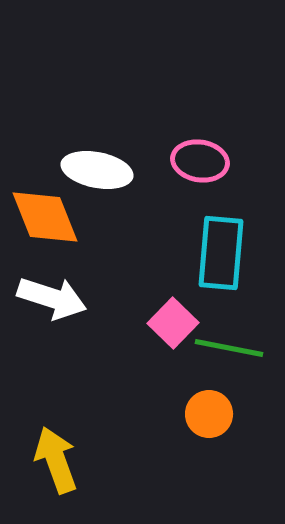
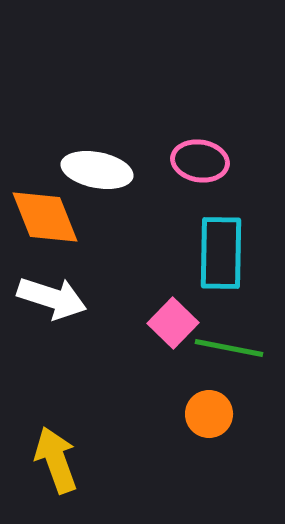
cyan rectangle: rotated 4 degrees counterclockwise
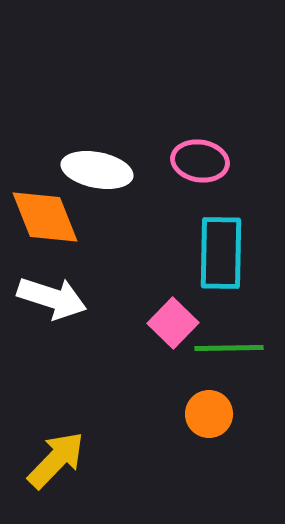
green line: rotated 12 degrees counterclockwise
yellow arrow: rotated 64 degrees clockwise
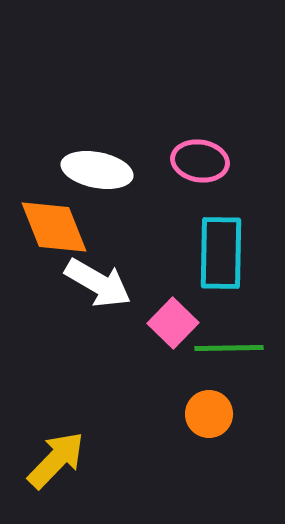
orange diamond: moved 9 px right, 10 px down
white arrow: moved 46 px right, 15 px up; rotated 12 degrees clockwise
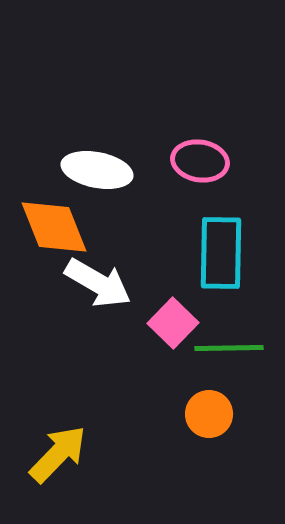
yellow arrow: moved 2 px right, 6 px up
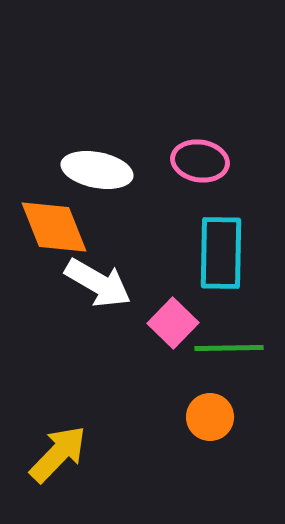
orange circle: moved 1 px right, 3 px down
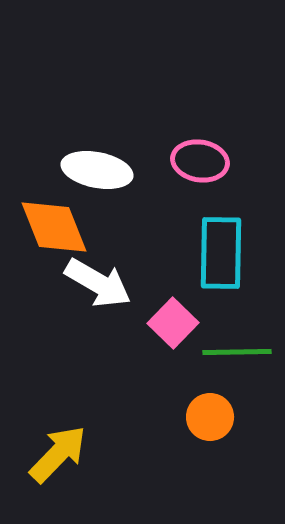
green line: moved 8 px right, 4 px down
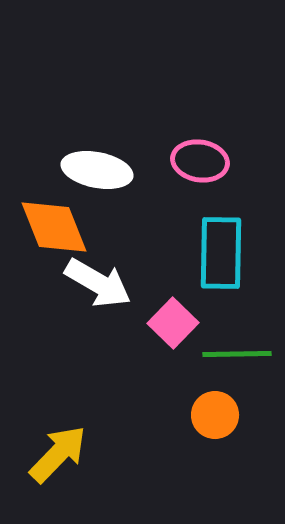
green line: moved 2 px down
orange circle: moved 5 px right, 2 px up
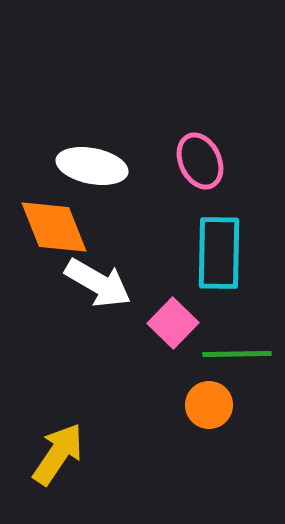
pink ellipse: rotated 56 degrees clockwise
white ellipse: moved 5 px left, 4 px up
cyan rectangle: moved 2 px left
orange circle: moved 6 px left, 10 px up
yellow arrow: rotated 10 degrees counterclockwise
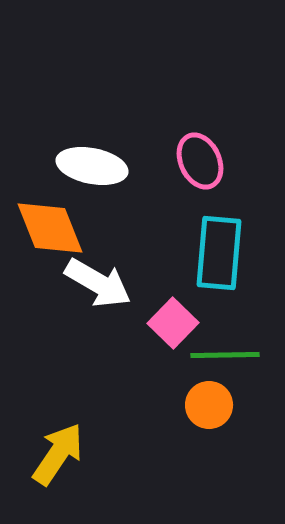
orange diamond: moved 4 px left, 1 px down
cyan rectangle: rotated 4 degrees clockwise
green line: moved 12 px left, 1 px down
